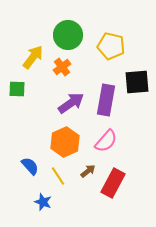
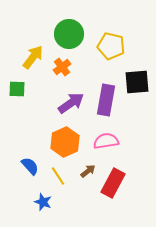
green circle: moved 1 px right, 1 px up
pink semicircle: rotated 140 degrees counterclockwise
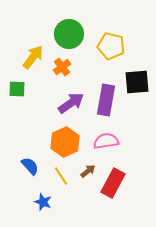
yellow line: moved 3 px right
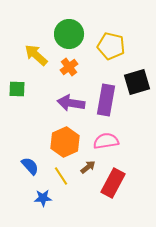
yellow arrow: moved 3 px right, 2 px up; rotated 85 degrees counterclockwise
orange cross: moved 7 px right
black square: rotated 12 degrees counterclockwise
purple arrow: rotated 136 degrees counterclockwise
brown arrow: moved 4 px up
blue star: moved 4 px up; rotated 24 degrees counterclockwise
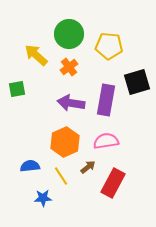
yellow pentagon: moved 2 px left; rotated 8 degrees counterclockwise
green square: rotated 12 degrees counterclockwise
blue semicircle: rotated 54 degrees counterclockwise
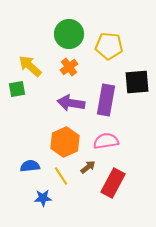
yellow arrow: moved 6 px left, 11 px down
black square: rotated 12 degrees clockwise
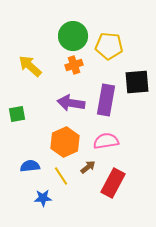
green circle: moved 4 px right, 2 px down
orange cross: moved 5 px right, 2 px up; rotated 18 degrees clockwise
green square: moved 25 px down
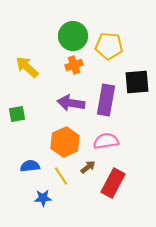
yellow arrow: moved 3 px left, 1 px down
